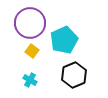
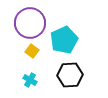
black hexagon: moved 4 px left; rotated 20 degrees clockwise
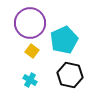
black hexagon: rotated 15 degrees clockwise
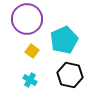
purple circle: moved 3 px left, 4 px up
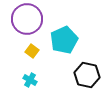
black hexagon: moved 17 px right
